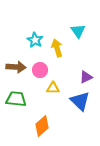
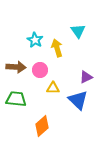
blue triangle: moved 2 px left, 1 px up
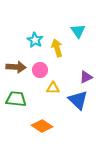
orange diamond: rotated 75 degrees clockwise
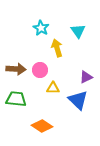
cyan star: moved 6 px right, 12 px up
brown arrow: moved 2 px down
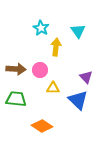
yellow arrow: moved 1 px left, 1 px up; rotated 24 degrees clockwise
purple triangle: rotated 48 degrees counterclockwise
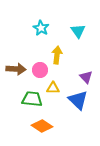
yellow arrow: moved 1 px right, 8 px down
green trapezoid: moved 16 px right
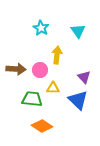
purple triangle: moved 2 px left
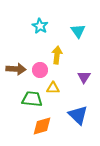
cyan star: moved 1 px left, 2 px up
purple triangle: rotated 16 degrees clockwise
blue triangle: moved 15 px down
orange diamond: rotated 50 degrees counterclockwise
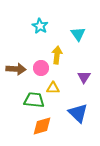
cyan triangle: moved 3 px down
pink circle: moved 1 px right, 2 px up
green trapezoid: moved 2 px right, 1 px down
blue triangle: moved 2 px up
